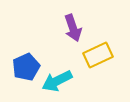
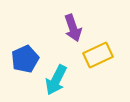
blue pentagon: moved 1 px left, 8 px up
cyan arrow: moved 1 px left, 1 px up; rotated 36 degrees counterclockwise
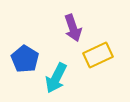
blue pentagon: rotated 16 degrees counterclockwise
cyan arrow: moved 2 px up
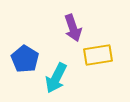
yellow rectangle: rotated 16 degrees clockwise
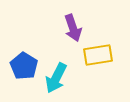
blue pentagon: moved 1 px left, 7 px down
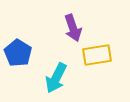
yellow rectangle: moved 1 px left
blue pentagon: moved 6 px left, 13 px up
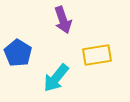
purple arrow: moved 10 px left, 8 px up
cyan arrow: rotated 12 degrees clockwise
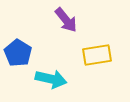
purple arrow: moved 3 px right; rotated 20 degrees counterclockwise
cyan arrow: moved 5 px left, 1 px down; rotated 116 degrees counterclockwise
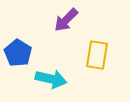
purple arrow: rotated 84 degrees clockwise
yellow rectangle: rotated 72 degrees counterclockwise
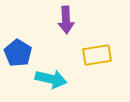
purple arrow: rotated 48 degrees counterclockwise
yellow rectangle: rotated 72 degrees clockwise
